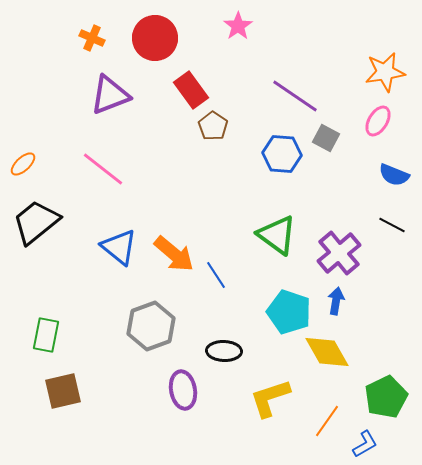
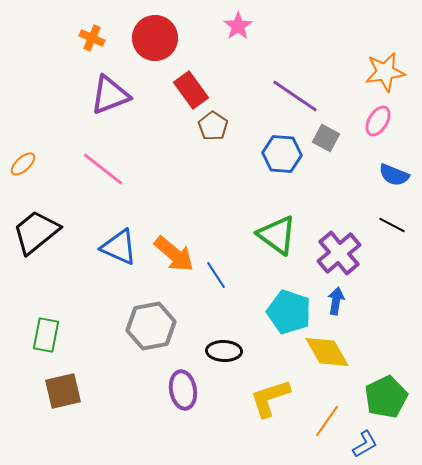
black trapezoid: moved 10 px down
blue triangle: rotated 15 degrees counterclockwise
gray hexagon: rotated 9 degrees clockwise
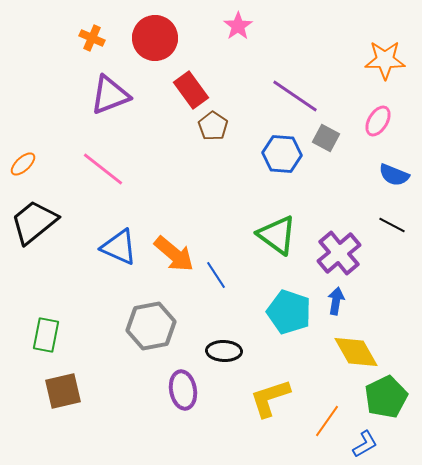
orange star: moved 12 px up; rotated 9 degrees clockwise
black trapezoid: moved 2 px left, 10 px up
yellow diamond: moved 29 px right
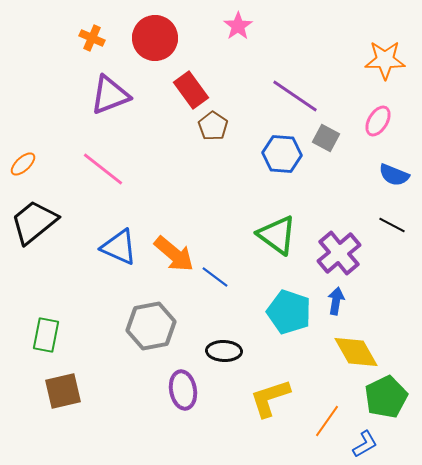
blue line: moved 1 px left, 2 px down; rotated 20 degrees counterclockwise
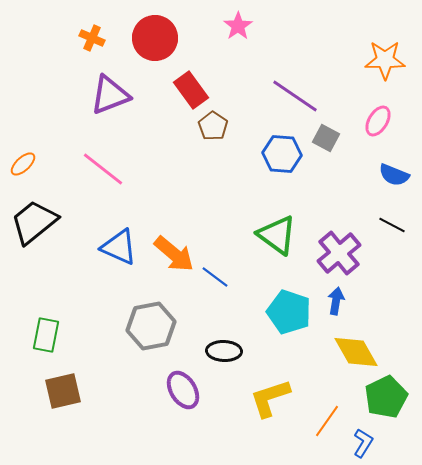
purple ellipse: rotated 21 degrees counterclockwise
blue L-shape: moved 2 px left, 1 px up; rotated 28 degrees counterclockwise
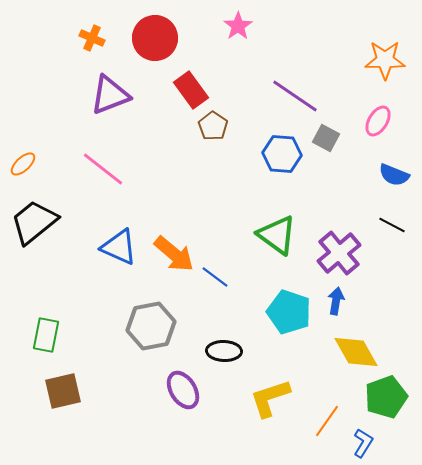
green pentagon: rotated 6 degrees clockwise
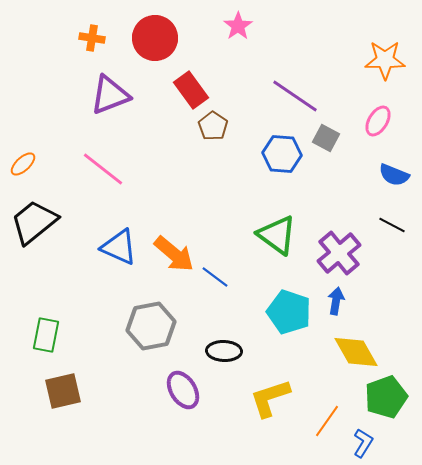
orange cross: rotated 15 degrees counterclockwise
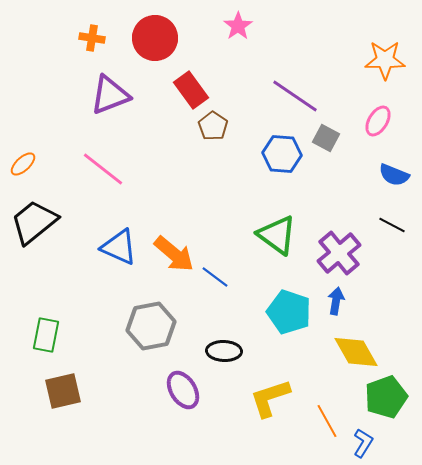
orange line: rotated 64 degrees counterclockwise
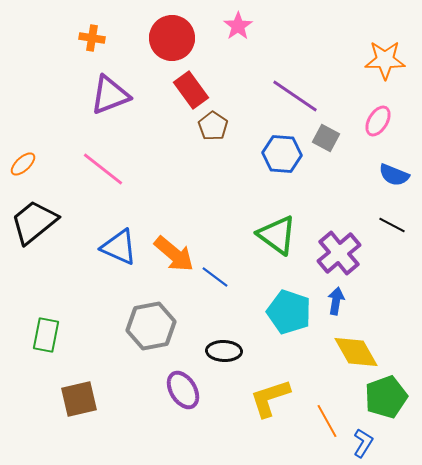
red circle: moved 17 px right
brown square: moved 16 px right, 8 px down
